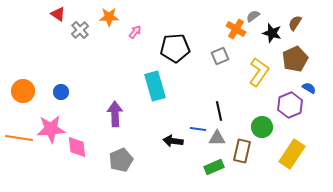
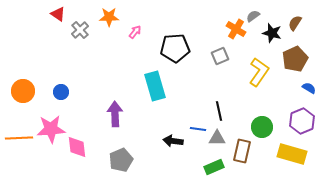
purple hexagon: moved 12 px right, 16 px down
orange line: rotated 12 degrees counterclockwise
yellow rectangle: rotated 72 degrees clockwise
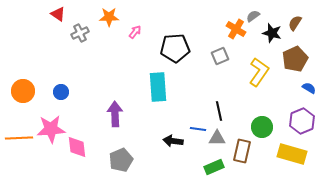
gray cross: moved 3 px down; rotated 18 degrees clockwise
cyan rectangle: moved 3 px right, 1 px down; rotated 12 degrees clockwise
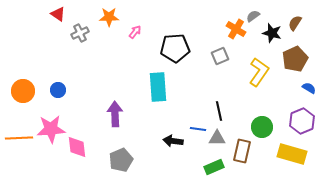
blue circle: moved 3 px left, 2 px up
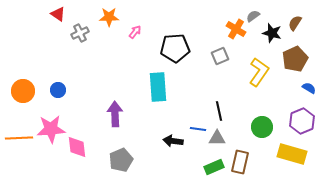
brown rectangle: moved 2 px left, 11 px down
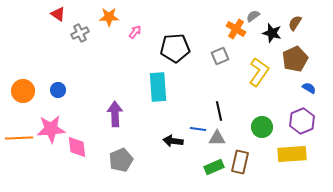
yellow rectangle: rotated 20 degrees counterclockwise
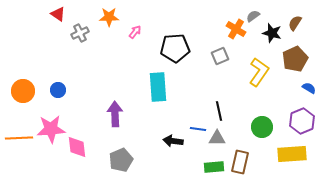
green rectangle: rotated 18 degrees clockwise
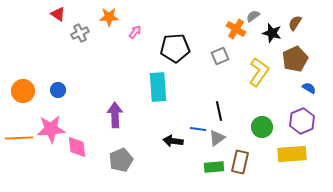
purple arrow: moved 1 px down
gray triangle: rotated 36 degrees counterclockwise
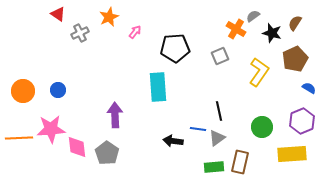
orange star: rotated 24 degrees counterclockwise
gray pentagon: moved 14 px left, 7 px up; rotated 15 degrees counterclockwise
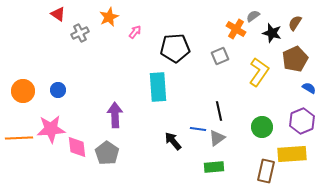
black arrow: rotated 42 degrees clockwise
brown rectangle: moved 26 px right, 9 px down
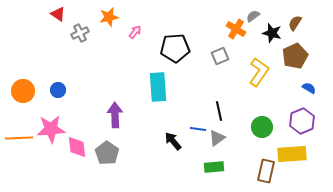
orange star: rotated 12 degrees clockwise
brown pentagon: moved 3 px up
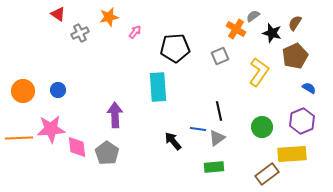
brown rectangle: moved 1 px right, 3 px down; rotated 40 degrees clockwise
